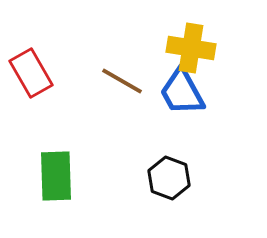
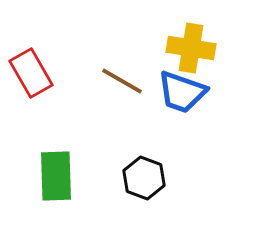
blue trapezoid: rotated 42 degrees counterclockwise
black hexagon: moved 25 px left
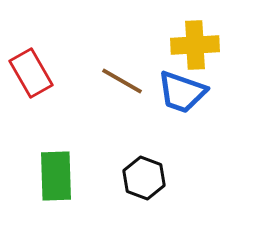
yellow cross: moved 4 px right, 3 px up; rotated 12 degrees counterclockwise
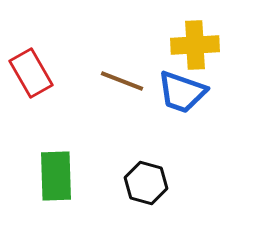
brown line: rotated 9 degrees counterclockwise
black hexagon: moved 2 px right, 5 px down; rotated 6 degrees counterclockwise
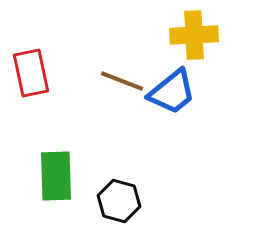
yellow cross: moved 1 px left, 10 px up
red rectangle: rotated 18 degrees clockwise
blue trapezoid: moved 10 px left; rotated 58 degrees counterclockwise
black hexagon: moved 27 px left, 18 px down
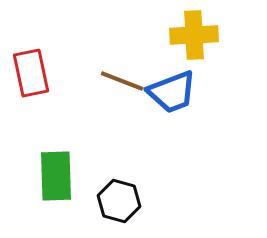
blue trapezoid: rotated 18 degrees clockwise
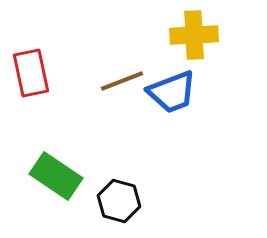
brown line: rotated 42 degrees counterclockwise
green rectangle: rotated 54 degrees counterclockwise
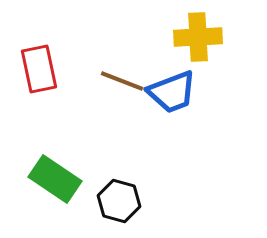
yellow cross: moved 4 px right, 2 px down
red rectangle: moved 8 px right, 4 px up
brown line: rotated 42 degrees clockwise
green rectangle: moved 1 px left, 3 px down
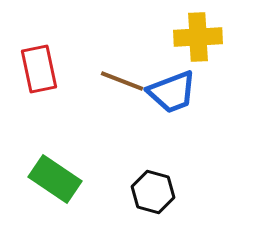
black hexagon: moved 34 px right, 9 px up
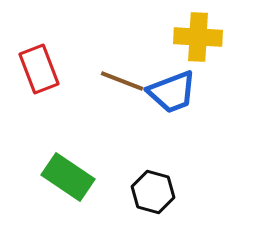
yellow cross: rotated 6 degrees clockwise
red rectangle: rotated 9 degrees counterclockwise
green rectangle: moved 13 px right, 2 px up
